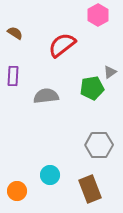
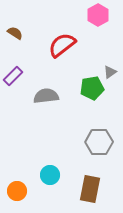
purple rectangle: rotated 42 degrees clockwise
gray hexagon: moved 3 px up
brown rectangle: rotated 32 degrees clockwise
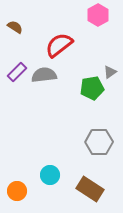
brown semicircle: moved 6 px up
red semicircle: moved 3 px left
purple rectangle: moved 4 px right, 4 px up
gray semicircle: moved 2 px left, 21 px up
brown rectangle: rotated 68 degrees counterclockwise
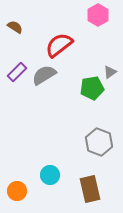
gray semicircle: rotated 25 degrees counterclockwise
gray hexagon: rotated 20 degrees clockwise
brown rectangle: rotated 44 degrees clockwise
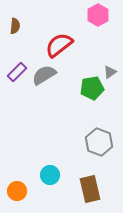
brown semicircle: moved 1 px up; rotated 63 degrees clockwise
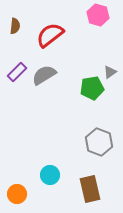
pink hexagon: rotated 15 degrees counterclockwise
red semicircle: moved 9 px left, 10 px up
orange circle: moved 3 px down
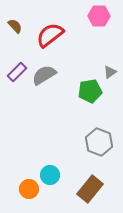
pink hexagon: moved 1 px right, 1 px down; rotated 15 degrees counterclockwise
brown semicircle: rotated 49 degrees counterclockwise
green pentagon: moved 2 px left, 3 px down
brown rectangle: rotated 52 degrees clockwise
orange circle: moved 12 px right, 5 px up
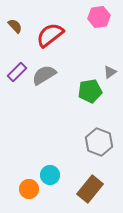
pink hexagon: moved 1 px down; rotated 10 degrees counterclockwise
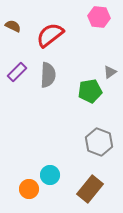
pink hexagon: rotated 15 degrees clockwise
brown semicircle: moved 2 px left; rotated 21 degrees counterclockwise
gray semicircle: moved 4 px right; rotated 125 degrees clockwise
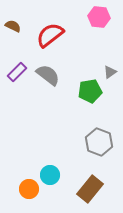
gray semicircle: rotated 55 degrees counterclockwise
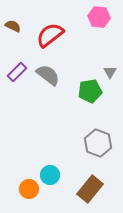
gray triangle: rotated 24 degrees counterclockwise
gray hexagon: moved 1 px left, 1 px down
